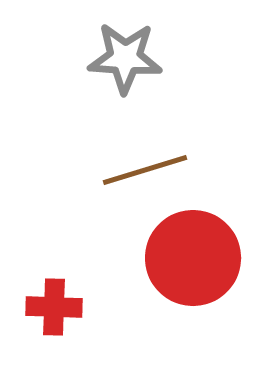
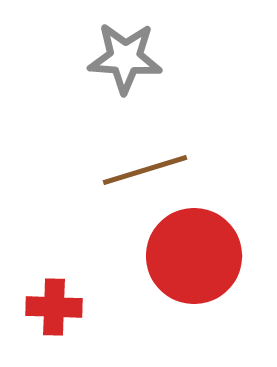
red circle: moved 1 px right, 2 px up
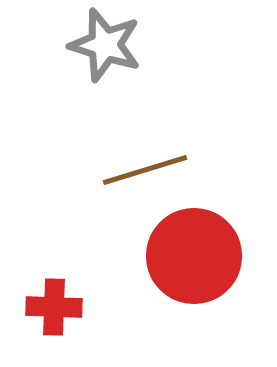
gray star: moved 20 px left, 13 px up; rotated 14 degrees clockwise
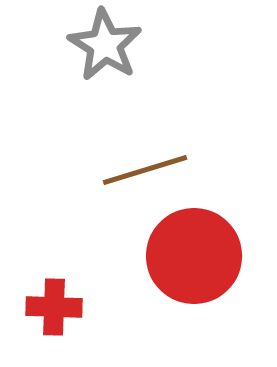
gray star: rotated 14 degrees clockwise
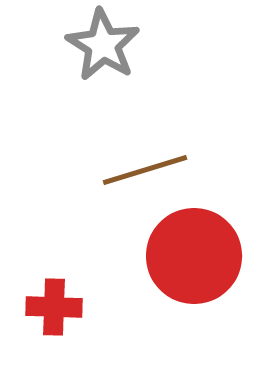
gray star: moved 2 px left
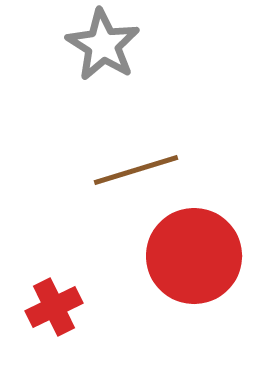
brown line: moved 9 px left
red cross: rotated 28 degrees counterclockwise
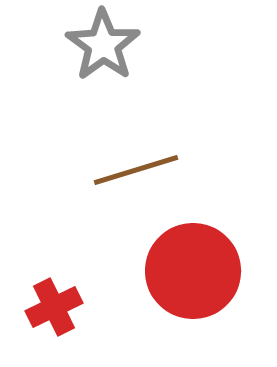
gray star: rotated 4 degrees clockwise
red circle: moved 1 px left, 15 px down
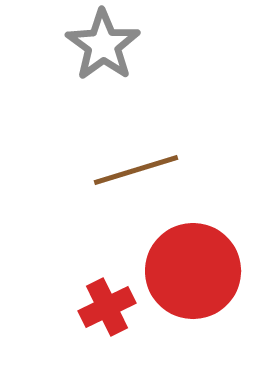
red cross: moved 53 px right
